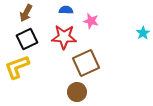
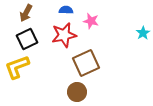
red star: moved 2 px up; rotated 15 degrees counterclockwise
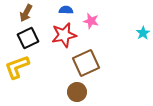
black square: moved 1 px right, 1 px up
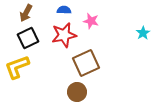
blue semicircle: moved 2 px left
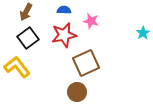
brown arrow: moved 1 px up
black square: rotated 10 degrees counterclockwise
yellow L-shape: rotated 72 degrees clockwise
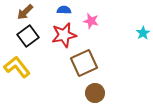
brown arrow: moved 1 px left; rotated 18 degrees clockwise
black square: moved 2 px up
brown square: moved 2 px left
brown circle: moved 18 px right, 1 px down
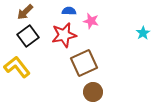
blue semicircle: moved 5 px right, 1 px down
brown circle: moved 2 px left, 1 px up
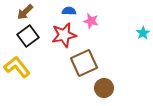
brown circle: moved 11 px right, 4 px up
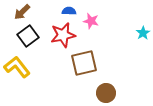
brown arrow: moved 3 px left
red star: moved 1 px left
brown square: rotated 12 degrees clockwise
brown circle: moved 2 px right, 5 px down
